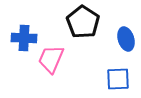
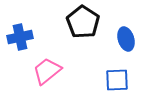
blue cross: moved 4 px left, 1 px up; rotated 15 degrees counterclockwise
pink trapezoid: moved 4 px left, 12 px down; rotated 28 degrees clockwise
blue square: moved 1 px left, 1 px down
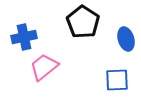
blue cross: moved 4 px right
pink trapezoid: moved 3 px left, 4 px up
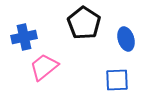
black pentagon: moved 1 px right, 1 px down
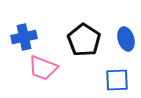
black pentagon: moved 17 px down
pink trapezoid: moved 1 px left, 1 px down; rotated 120 degrees counterclockwise
